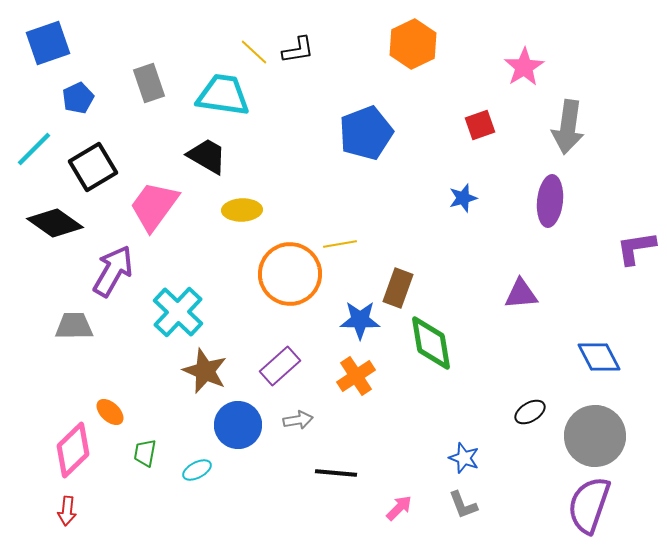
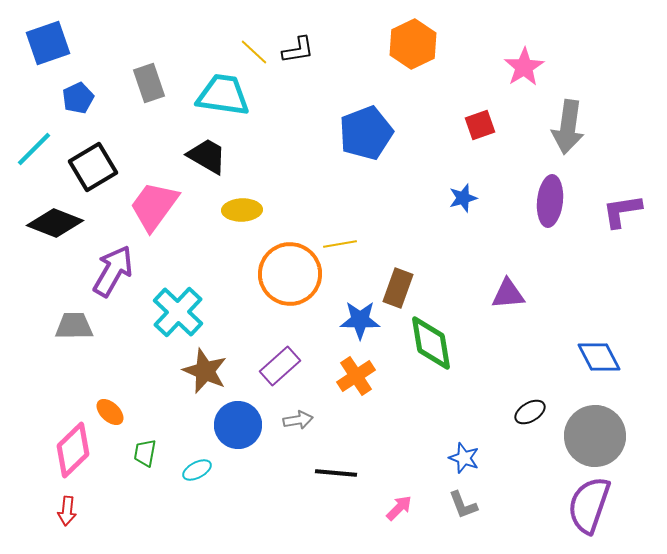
black diamond at (55, 223): rotated 14 degrees counterclockwise
purple L-shape at (636, 248): moved 14 px left, 37 px up
purple triangle at (521, 294): moved 13 px left
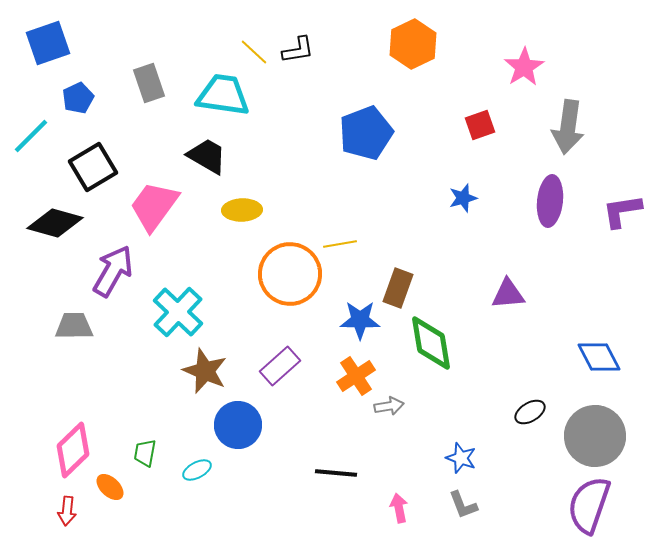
cyan line at (34, 149): moved 3 px left, 13 px up
black diamond at (55, 223): rotated 6 degrees counterclockwise
orange ellipse at (110, 412): moved 75 px down
gray arrow at (298, 420): moved 91 px right, 14 px up
blue star at (464, 458): moved 3 px left
pink arrow at (399, 508): rotated 56 degrees counterclockwise
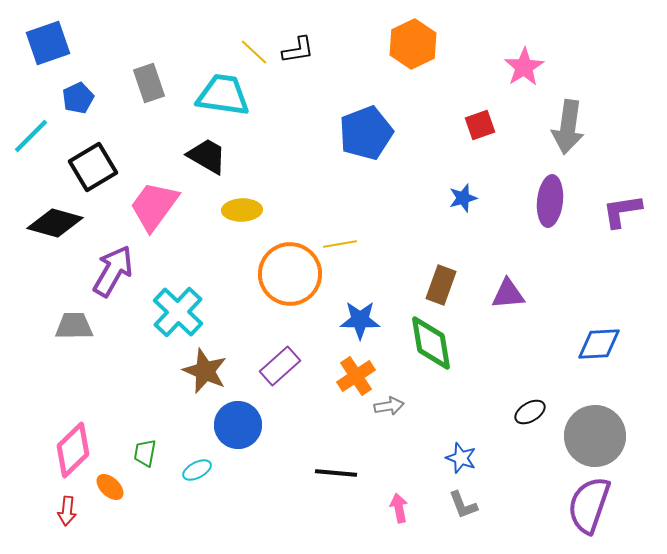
brown rectangle at (398, 288): moved 43 px right, 3 px up
blue diamond at (599, 357): moved 13 px up; rotated 66 degrees counterclockwise
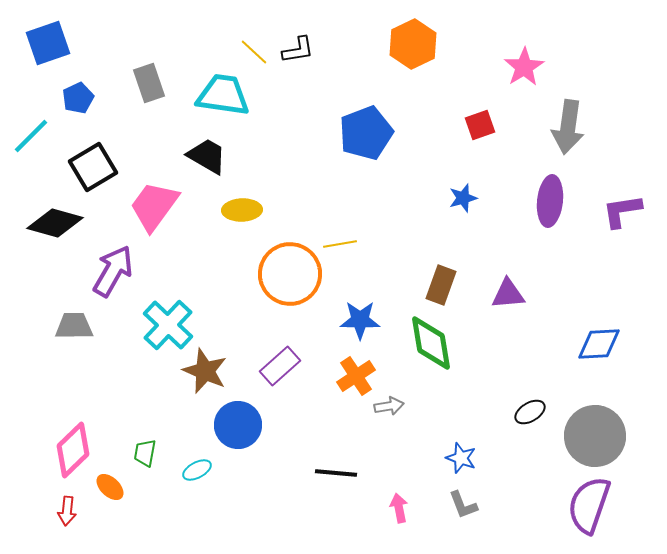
cyan cross at (178, 312): moved 10 px left, 13 px down
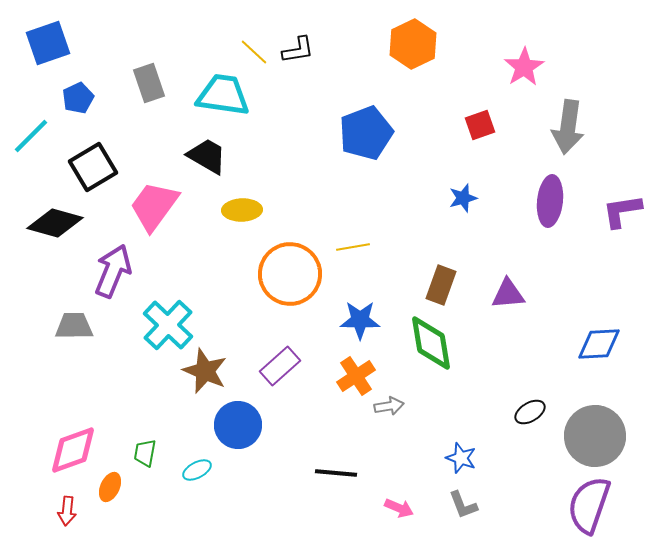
yellow line at (340, 244): moved 13 px right, 3 px down
purple arrow at (113, 271): rotated 8 degrees counterclockwise
pink diamond at (73, 450): rotated 24 degrees clockwise
orange ellipse at (110, 487): rotated 72 degrees clockwise
pink arrow at (399, 508): rotated 124 degrees clockwise
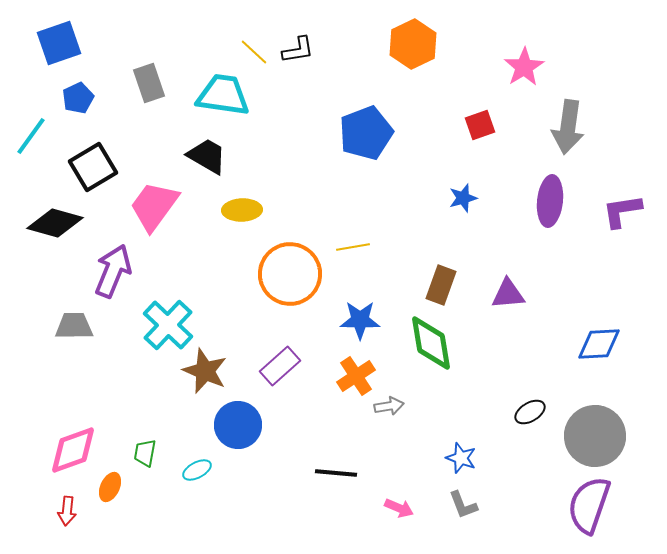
blue square at (48, 43): moved 11 px right
cyan line at (31, 136): rotated 9 degrees counterclockwise
